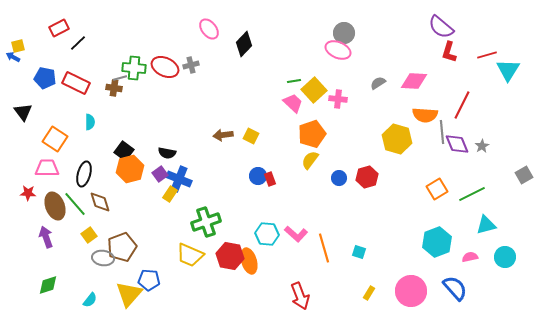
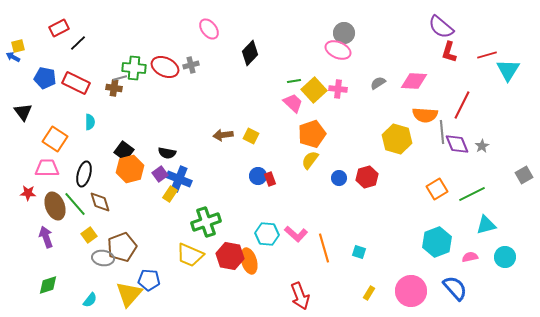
black diamond at (244, 44): moved 6 px right, 9 px down
pink cross at (338, 99): moved 10 px up
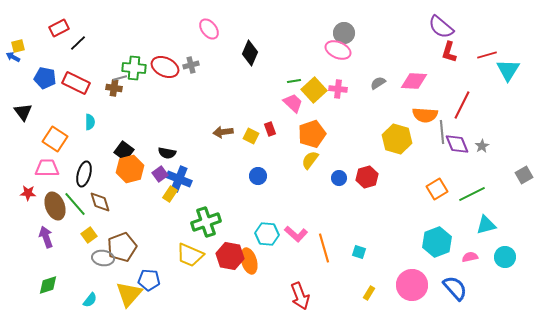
black diamond at (250, 53): rotated 20 degrees counterclockwise
brown arrow at (223, 135): moved 3 px up
red rectangle at (270, 179): moved 50 px up
pink circle at (411, 291): moved 1 px right, 6 px up
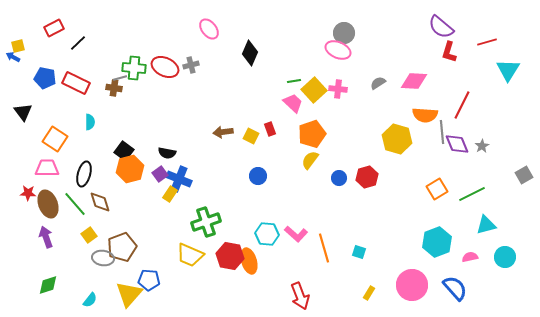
red rectangle at (59, 28): moved 5 px left
red line at (487, 55): moved 13 px up
brown ellipse at (55, 206): moved 7 px left, 2 px up
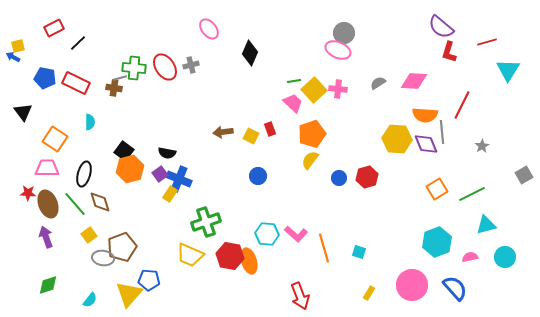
red ellipse at (165, 67): rotated 32 degrees clockwise
yellow hexagon at (397, 139): rotated 12 degrees counterclockwise
purple diamond at (457, 144): moved 31 px left
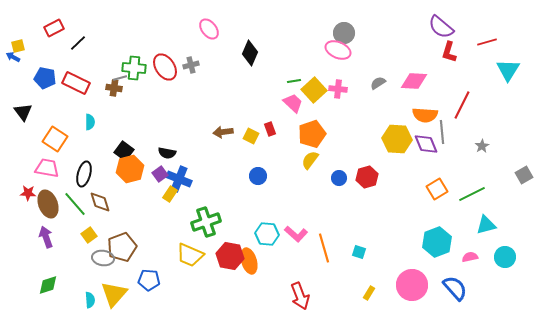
pink trapezoid at (47, 168): rotated 10 degrees clockwise
yellow triangle at (129, 294): moved 15 px left
cyan semicircle at (90, 300): rotated 42 degrees counterclockwise
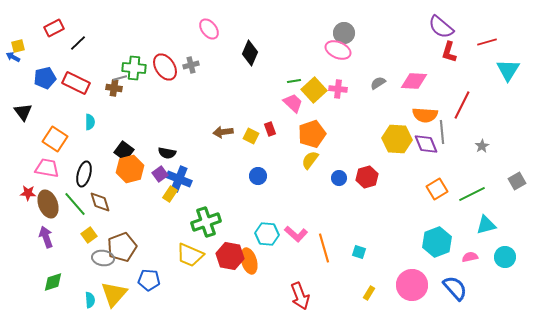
blue pentagon at (45, 78): rotated 25 degrees counterclockwise
gray square at (524, 175): moved 7 px left, 6 px down
green diamond at (48, 285): moved 5 px right, 3 px up
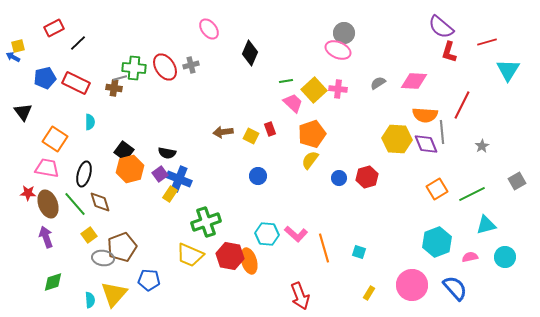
green line at (294, 81): moved 8 px left
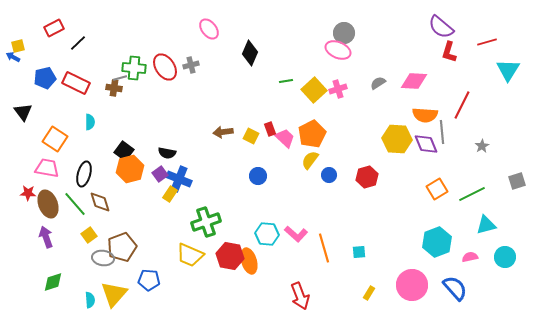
pink cross at (338, 89): rotated 24 degrees counterclockwise
pink trapezoid at (293, 103): moved 8 px left, 35 px down
orange pentagon at (312, 134): rotated 8 degrees counterclockwise
blue circle at (339, 178): moved 10 px left, 3 px up
gray square at (517, 181): rotated 12 degrees clockwise
cyan square at (359, 252): rotated 24 degrees counterclockwise
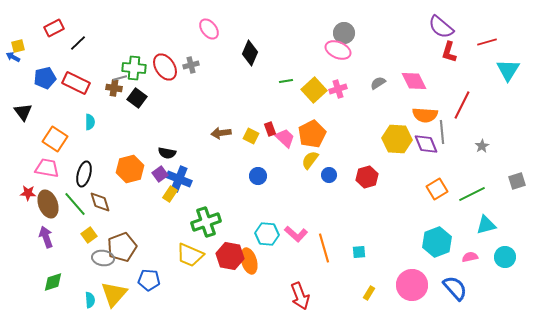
pink diamond at (414, 81): rotated 60 degrees clockwise
brown arrow at (223, 132): moved 2 px left, 1 px down
black square at (124, 151): moved 13 px right, 53 px up
